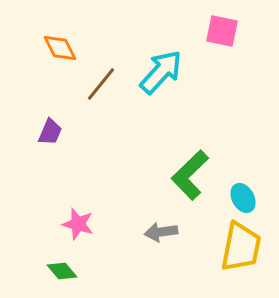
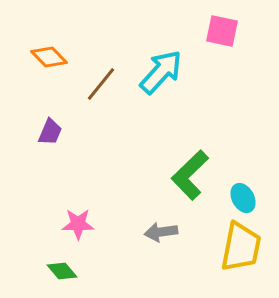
orange diamond: moved 11 px left, 9 px down; rotated 18 degrees counterclockwise
pink star: rotated 16 degrees counterclockwise
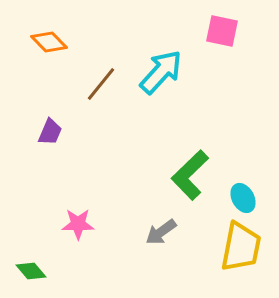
orange diamond: moved 15 px up
gray arrow: rotated 28 degrees counterclockwise
green diamond: moved 31 px left
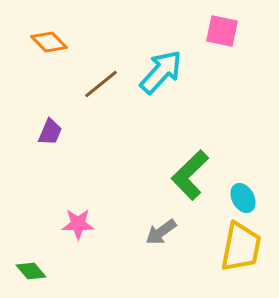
brown line: rotated 12 degrees clockwise
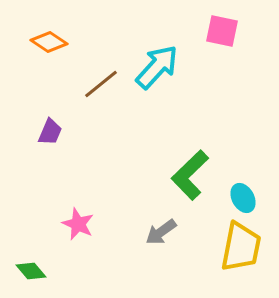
orange diamond: rotated 12 degrees counterclockwise
cyan arrow: moved 4 px left, 5 px up
pink star: rotated 24 degrees clockwise
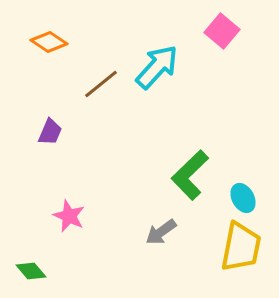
pink square: rotated 28 degrees clockwise
pink star: moved 9 px left, 8 px up
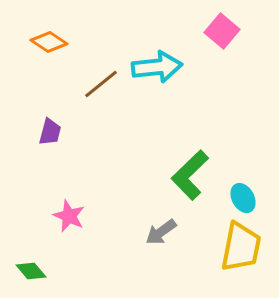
cyan arrow: rotated 42 degrees clockwise
purple trapezoid: rotated 8 degrees counterclockwise
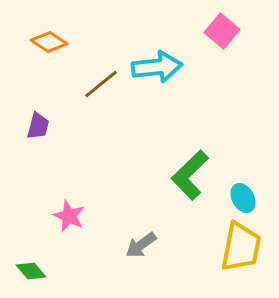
purple trapezoid: moved 12 px left, 6 px up
gray arrow: moved 20 px left, 13 px down
